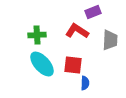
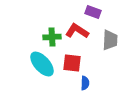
purple rectangle: rotated 42 degrees clockwise
green cross: moved 15 px right, 2 px down
red square: moved 1 px left, 2 px up
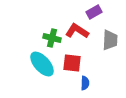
purple rectangle: moved 1 px right; rotated 49 degrees counterclockwise
green cross: moved 1 px down; rotated 18 degrees clockwise
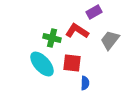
gray trapezoid: rotated 145 degrees counterclockwise
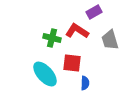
gray trapezoid: rotated 55 degrees counterclockwise
cyan ellipse: moved 3 px right, 10 px down
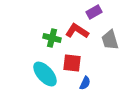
blue semicircle: rotated 24 degrees clockwise
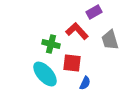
red L-shape: rotated 15 degrees clockwise
green cross: moved 1 px left, 6 px down
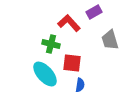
red L-shape: moved 8 px left, 8 px up
blue semicircle: moved 5 px left, 2 px down; rotated 16 degrees counterclockwise
